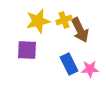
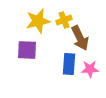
brown arrow: moved 8 px down
blue rectangle: rotated 30 degrees clockwise
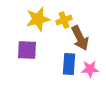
yellow star: moved 2 px up
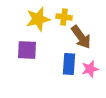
yellow cross: moved 3 px up; rotated 28 degrees clockwise
brown arrow: moved 1 px right, 1 px up; rotated 10 degrees counterclockwise
pink star: rotated 12 degrees counterclockwise
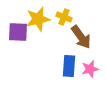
yellow cross: rotated 14 degrees clockwise
purple square: moved 9 px left, 18 px up
blue rectangle: moved 2 px down
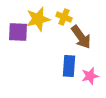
pink star: moved 7 px down
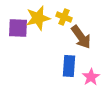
yellow star: moved 1 px up
purple square: moved 4 px up
pink star: moved 1 px right, 1 px down; rotated 18 degrees counterclockwise
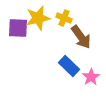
yellow cross: moved 1 px down
blue rectangle: rotated 50 degrees counterclockwise
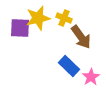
purple square: moved 2 px right
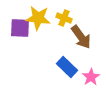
yellow star: rotated 20 degrees clockwise
blue rectangle: moved 2 px left, 1 px down
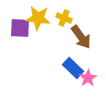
blue rectangle: moved 6 px right, 1 px down
pink star: moved 3 px left, 1 px down
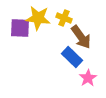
blue rectangle: moved 1 px left, 11 px up
